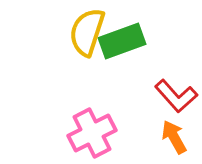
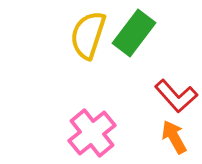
yellow semicircle: moved 1 px right, 3 px down
green rectangle: moved 12 px right, 8 px up; rotated 33 degrees counterclockwise
pink cross: rotated 12 degrees counterclockwise
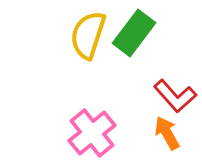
red L-shape: moved 1 px left
orange arrow: moved 7 px left, 4 px up
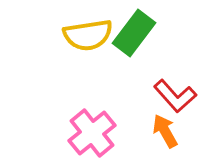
yellow semicircle: rotated 117 degrees counterclockwise
orange arrow: moved 2 px left, 2 px up
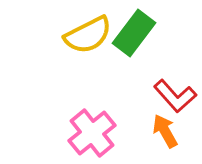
yellow semicircle: rotated 18 degrees counterclockwise
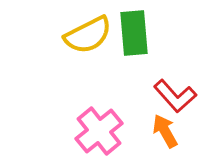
green rectangle: rotated 42 degrees counterclockwise
pink cross: moved 7 px right, 2 px up
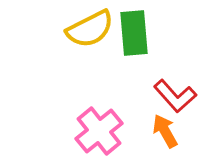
yellow semicircle: moved 2 px right, 6 px up
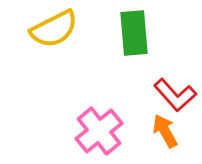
yellow semicircle: moved 36 px left
red L-shape: moved 1 px up
